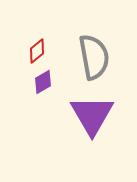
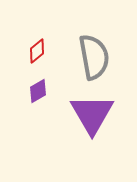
purple diamond: moved 5 px left, 9 px down
purple triangle: moved 1 px up
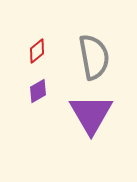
purple triangle: moved 1 px left
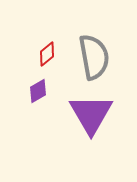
red diamond: moved 10 px right, 3 px down
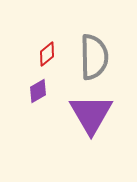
gray semicircle: rotated 9 degrees clockwise
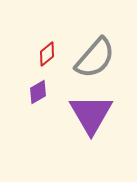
gray semicircle: moved 1 px right, 1 px down; rotated 42 degrees clockwise
purple diamond: moved 1 px down
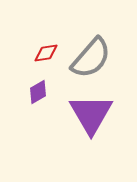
red diamond: moved 1 px left, 1 px up; rotated 30 degrees clockwise
gray semicircle: moved 4 px left
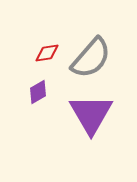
red diamond: moved 1 px right
